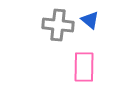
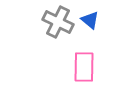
gray cross: moved 3 px up; rotated 20 degrees clockwise
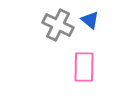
gray cross: moved 3 px down
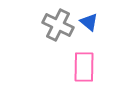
blue triangle: moved 1 px left, 2 px down
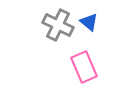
pink rectangle: rotated 24 degrees counterclockwise
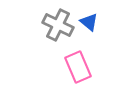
pink rectangle: moved 6 px left
